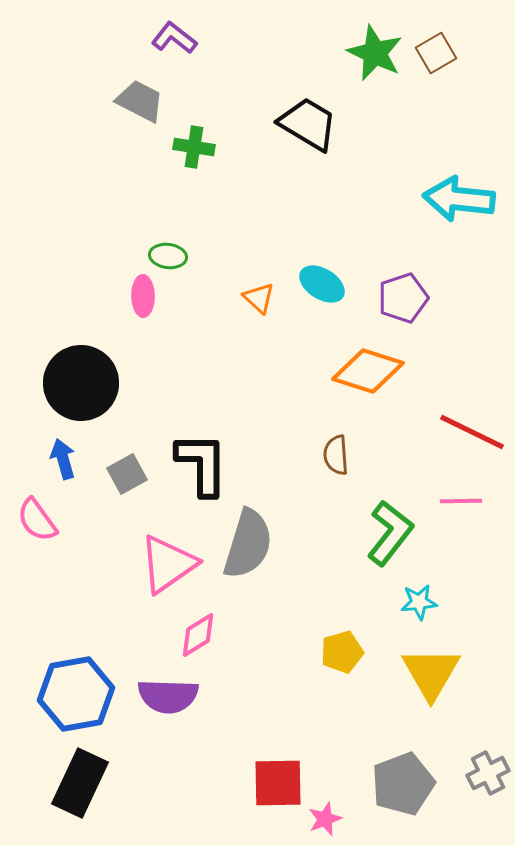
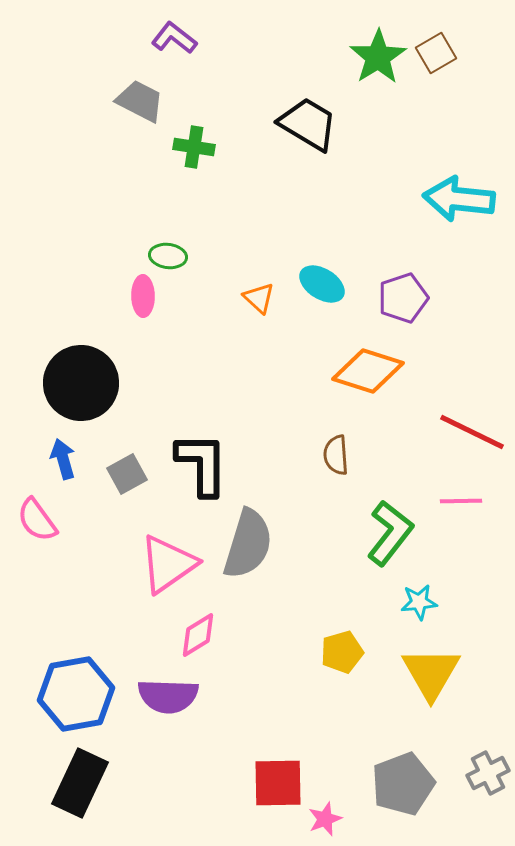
green star: moved 3 px right, 4 px down; rotated 14 degrees clockwise
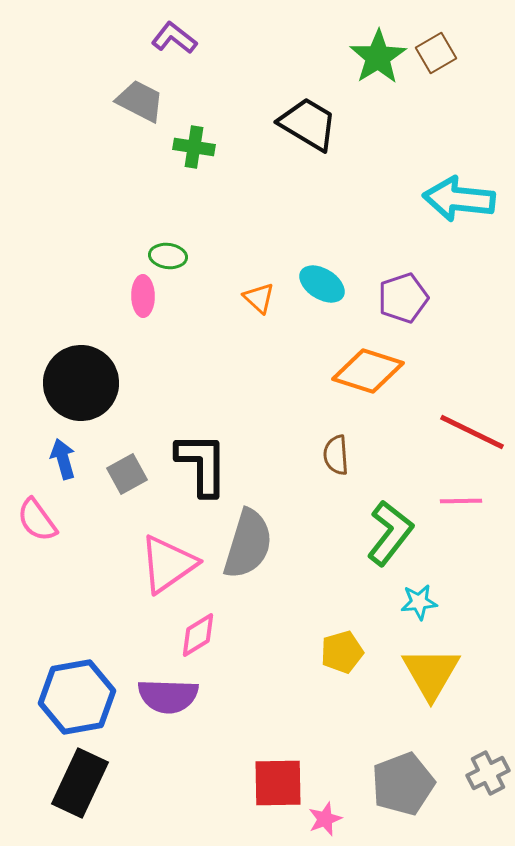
blue hexagon: moved 1 px right, 3 px down
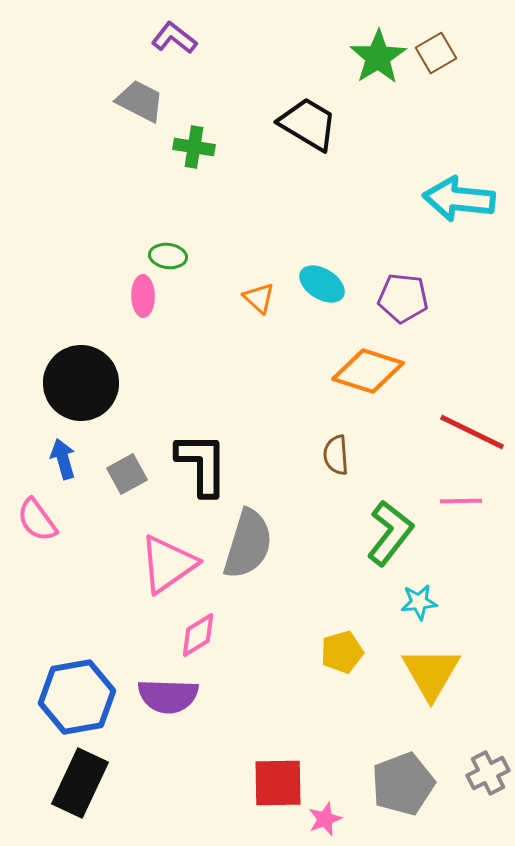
purple pentagon: rotated 24 degrees clockwise
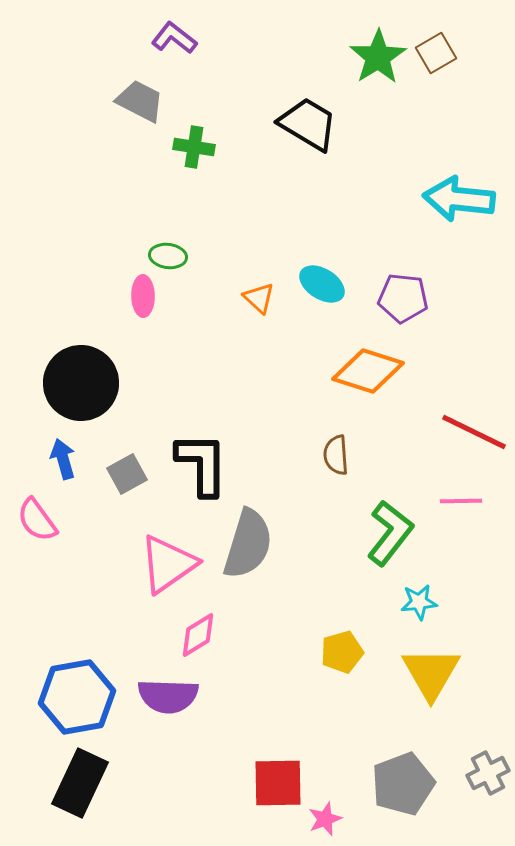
red line: moved 2 px right
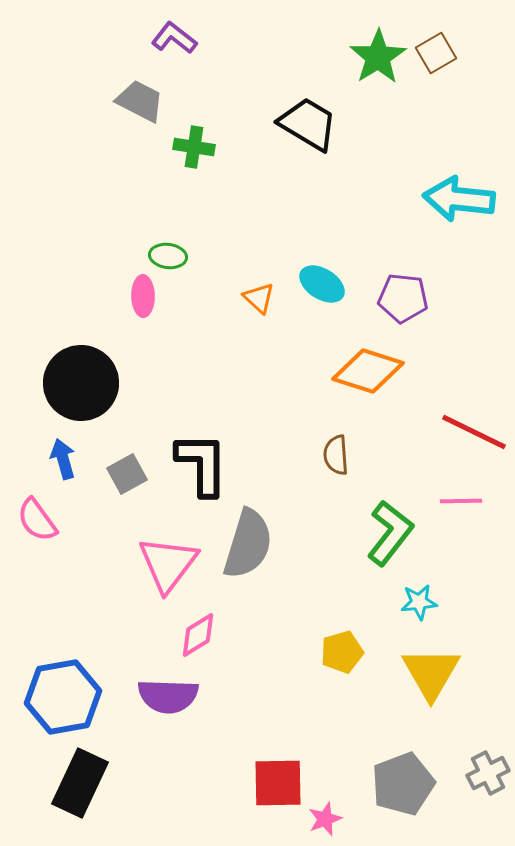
pink triangle: rotated 18 degrees counterclockwise
blue hexagon: moved 14 px left
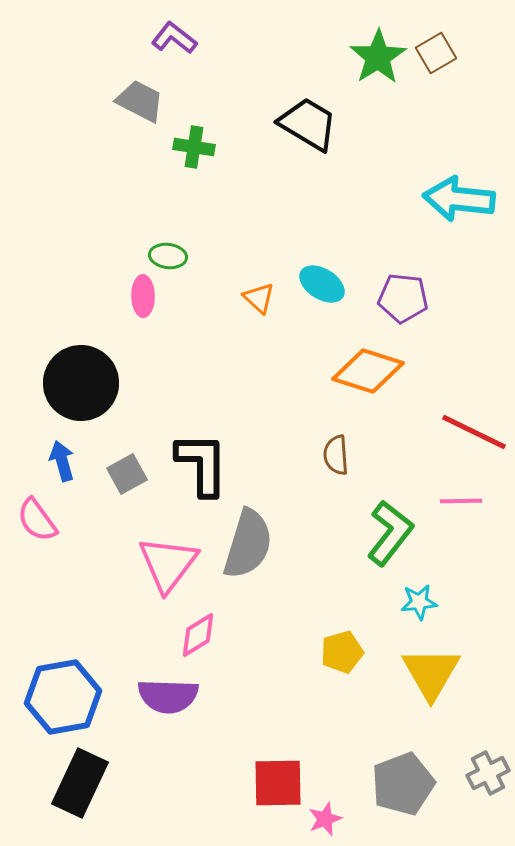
blue arrow: moved 1 px left, 2 px down
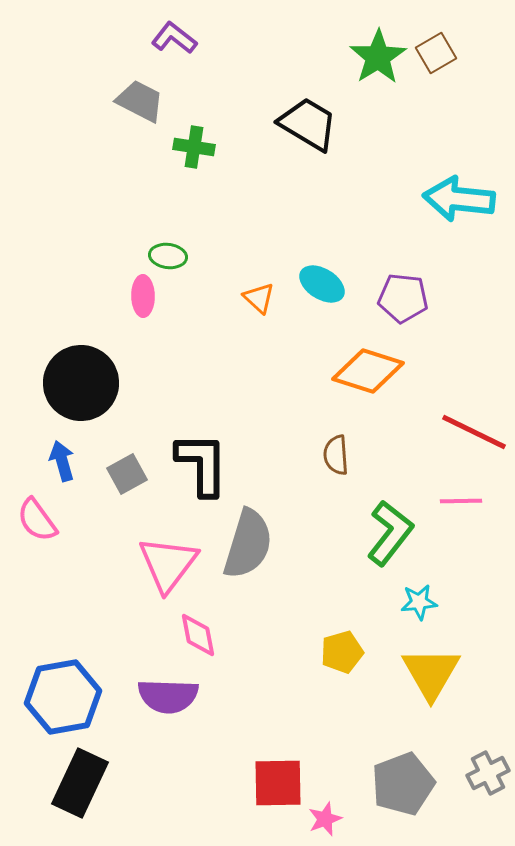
pink diamond: rotated 69 degrees counterclockwise
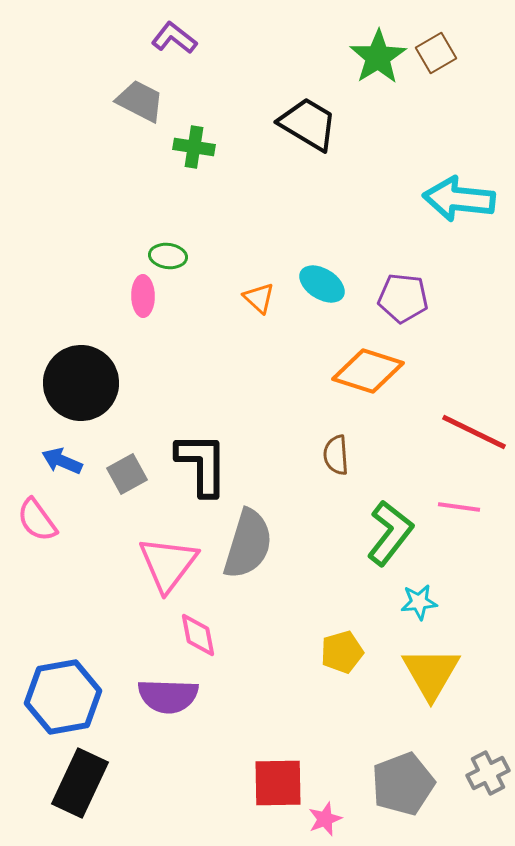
blue arrow: rotated 51 degrees counterclockwise
pink line: moved 2 px left, 6 px down; rotated 9 degrees clockwise
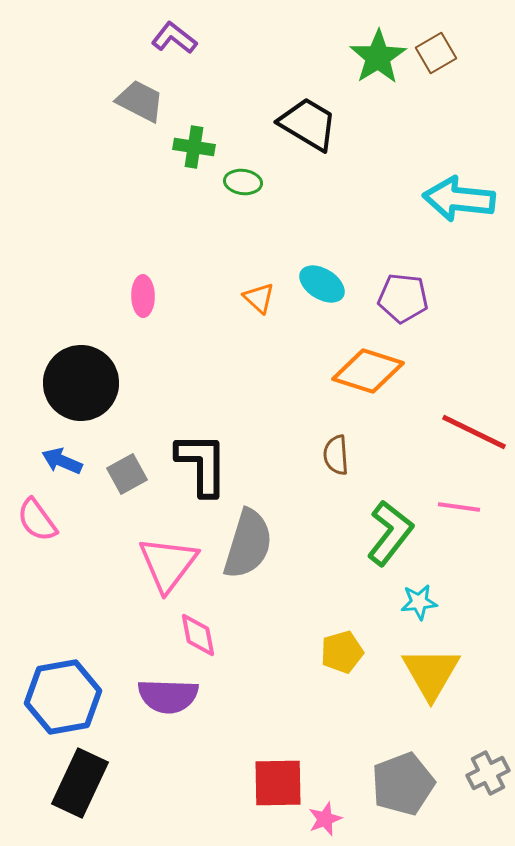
green ellipse: moved 75 px right, 74 px up
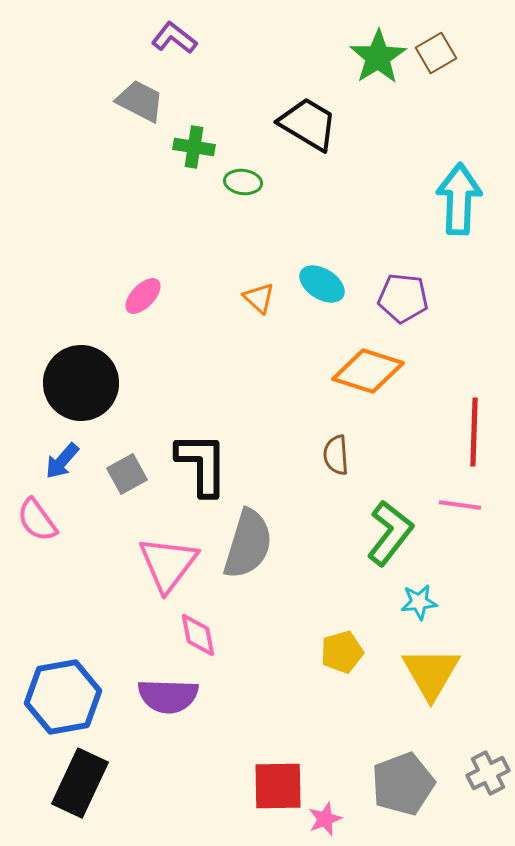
cyan arrow: rotated 86 degrees clockwise
pink ellipse: rotated 45 degrees clockwise
red line: rotated 66 degrees clockwise
blue arrow: rotated 72 degrees counterclockwise
pink line: moved 1 px right, 2 px up
red square: moved 3 px down
